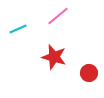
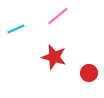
cyan line: moved 2 px left
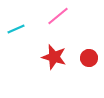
red circle: moved 15 px up
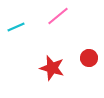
cyan line: moved 2 px up
red star: moved 2 px left, 11 px down
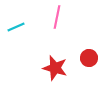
pink line: moved 1 px left, 1 px down; rotated 40 degrees counterclockwise
red star: moved 3 px right
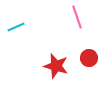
pink line: moved 20 px right; rotated 30 degrees counterclockwise
red star: moved 1 px right, 2 px up
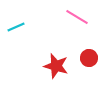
pink line: rotated 40 degrees counterclockwise
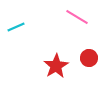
red star: rotated 25 degrees clockwise
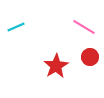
pink line: moved 7 px right, 10 px down
red circle: moved 1 px right, 1 px up
